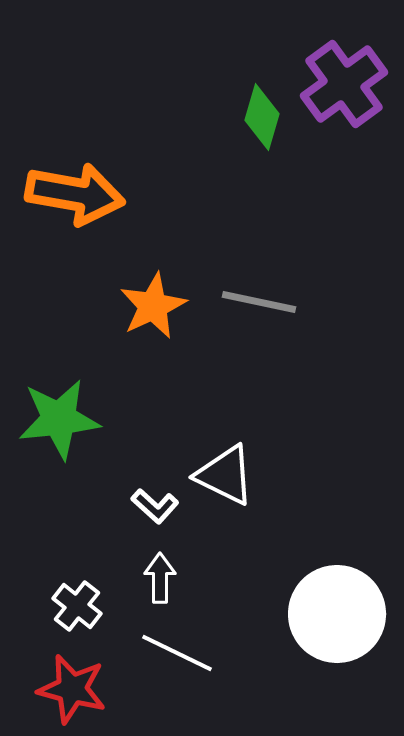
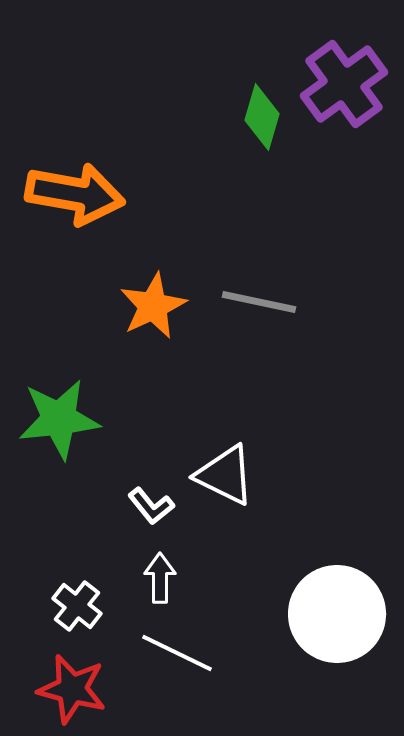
white L-shape: moved 4 px left; rotated 9 degrees clockwise
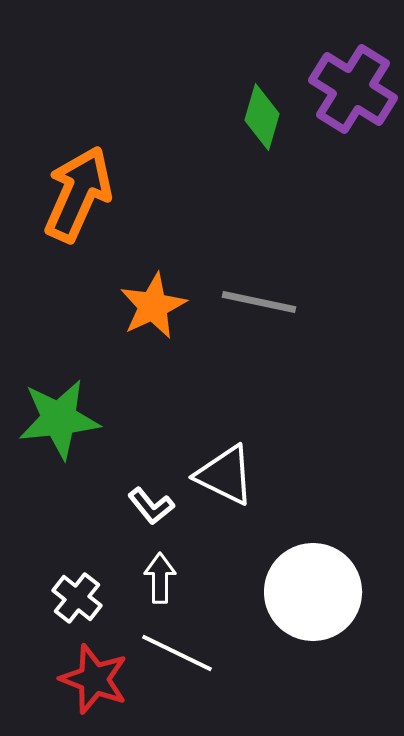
purple cross: moved 9 px right, 5 px down; rotated 22 degrees counterclockwise
orange arrow: moved 3 px right; rotated 76 degrees counterclockwise
white cross: moved 8 px up
white circle: moved 24 px left, 22 px up
red star: moved 22 px right, 10 px up; rotated 6 degrees clockwise
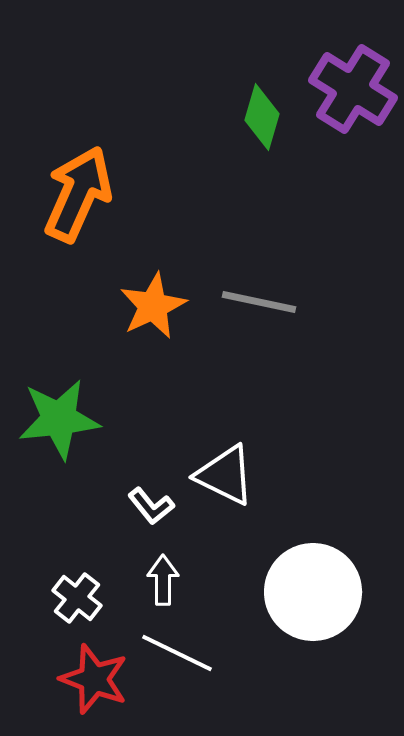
white arrow: moved 3 px right, 2 px down
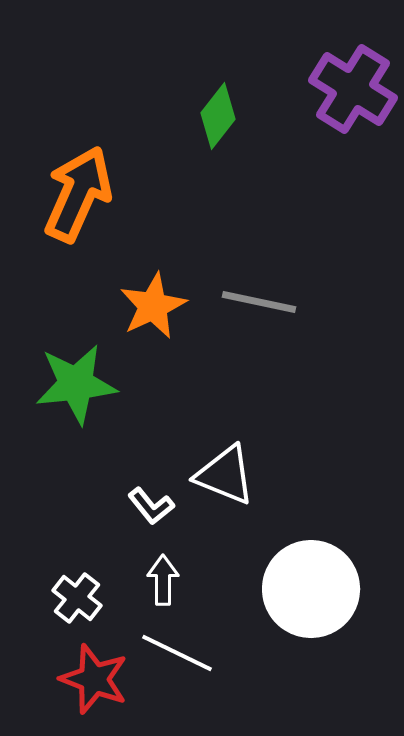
green diamond: moved 44 px left, 1 px up; rotated 22 degrees clockwise
green star: moved 17 px right, 35 px up
white triangle: rotated 4 degrees counterclockwise
white circle: moved 2 px left, 3 px up
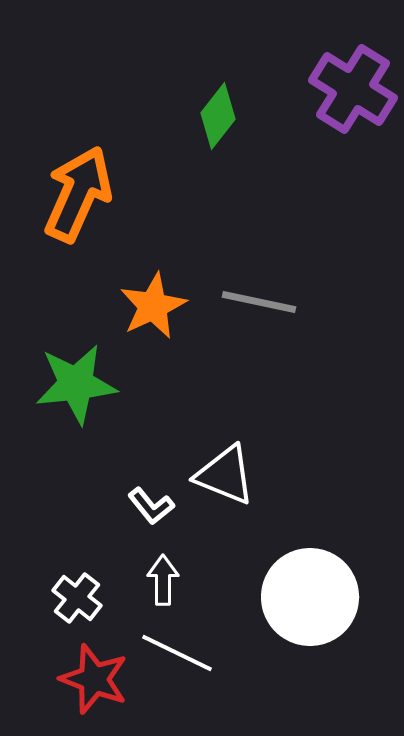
white circle: moved 1 px left, 8 px down
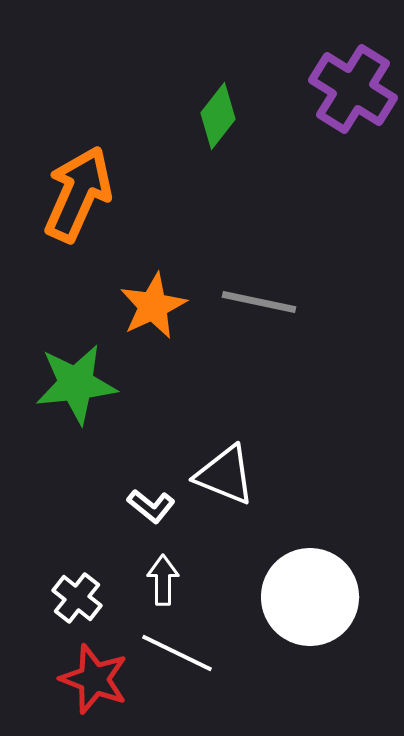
white L-shape: rotated 12 degrees counterclockwise
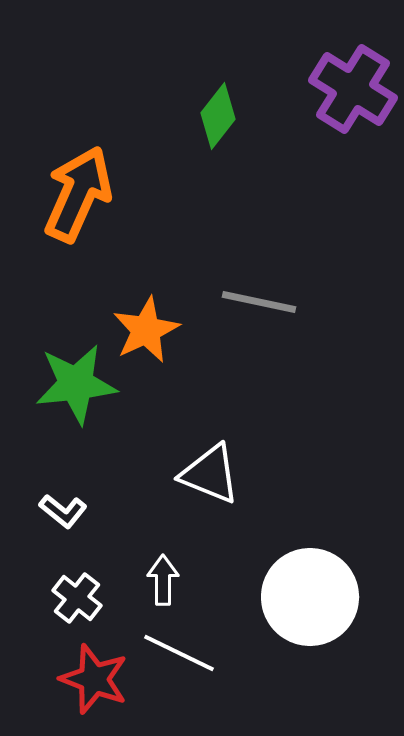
orange star: moved 7 px left, 24 px down
white triangle: moved 15 px left, 1 px up
white L-shape: moved 88 px left, 5 px down
white line: moved 2 px right
